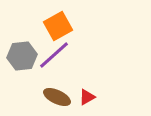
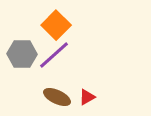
orange square: moved 2 px left, 1 px up; rotated 16 degrees counterclockwise
gray hexagon: moved 2 px up; rotated 8 degrees clockwise
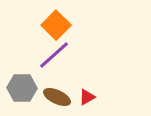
gray hexagon: moved 34 px down
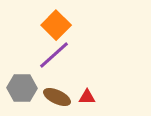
red triangle: rotated 30 degrees clockwise
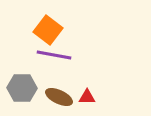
orange square: moved 8 px left, 5 px down; rotated 8 degrees counterclockwise
purple line: rotated 52 degrees clockwise
brown ellipse: moved 2 px right
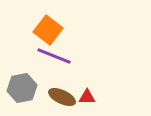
purple line: moved 1 px down; rotated 12 degrees clockwise
gray hexagon: rotated 12 degrees counterclockwise
brown ellipse: moved 3 px right
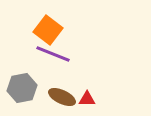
purple line: moved 1 px left, 2 px up
red triangle: moved 2 px down
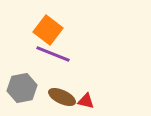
red triangle: moved 1 px left, 2 px down; rotated 12 degrees clockwise
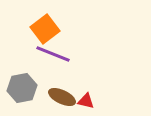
orange square: moved 3 px left, 1 px up; rotated 16 degrees clockwise
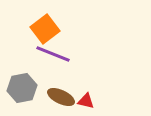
brown ellipse: moved 1 px left
